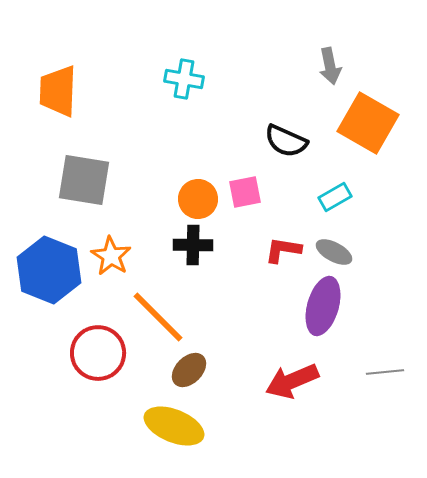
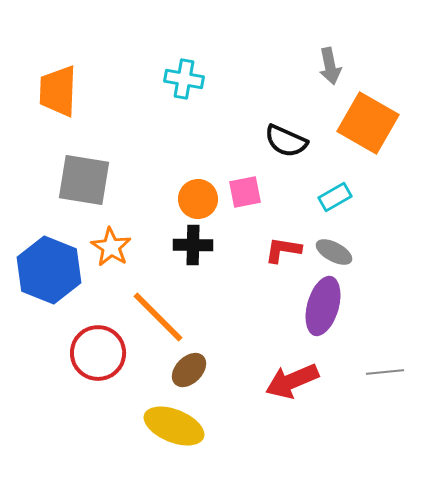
orange star: moved 9 px up
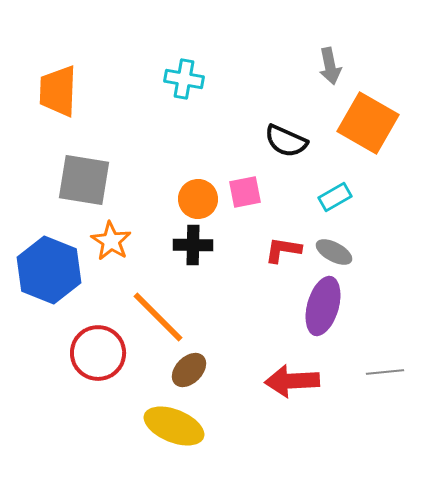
orange star: moved 6 px up
red arrow: rotated 20 degrees clockwise
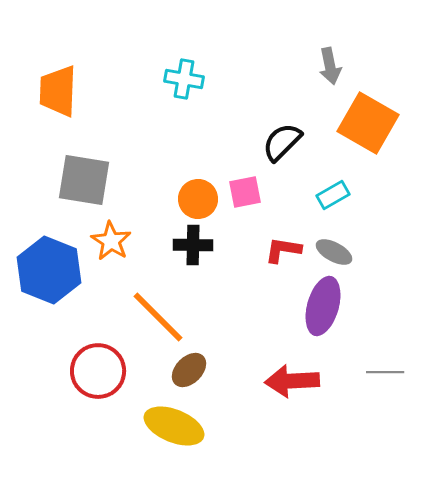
black semicircle: moved 4 px left, 1 px down; rotated 111 degrees clockwise
cyan rectangle: moved 2 px left, 2 px up
red circle: moved 18 px down
gray line: rotated 6 degrees clockwise
